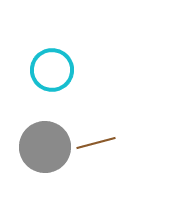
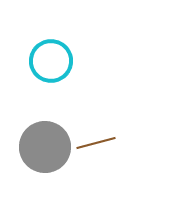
cyan circle: moved 1 px left, 9 px up
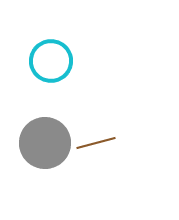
gray circle: moved 4 px up
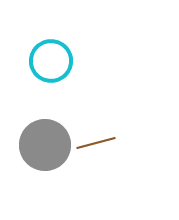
gray circle: moved 2 px down
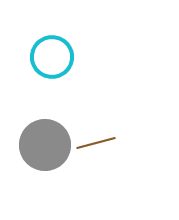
cyan circle: moved 1 px right, 4 px up
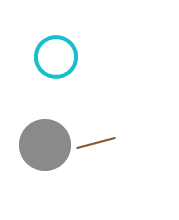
cyan circle: moved 4 px right
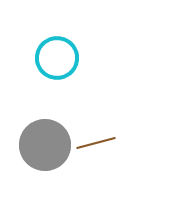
cyan circle: moved 1 px right, 1 px down
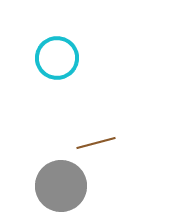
gray circle: moved 16 px right, 41 px down
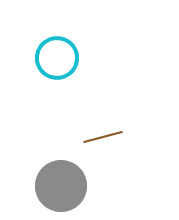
brown line: moved 7 px right, 6 px up
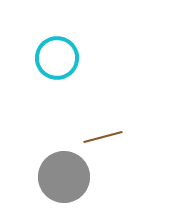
gray circle: moved 3 px right, 9 px up
